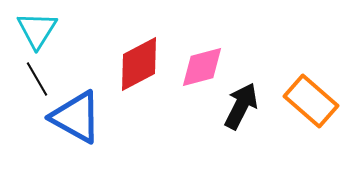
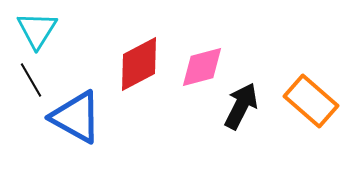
black line: moved 6 px left, 1 px down
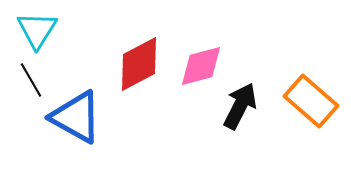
pink diamond: moved 1 px left, 1 px up
black arrow: moved 1 px left
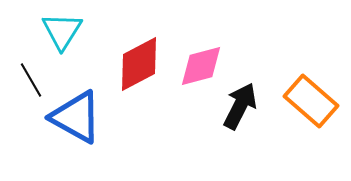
cyan triangle: moved 25 px right, 1 px down
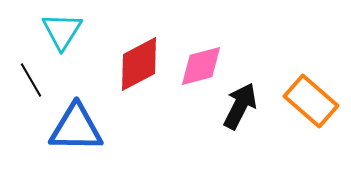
blue triangle: moved 11 px down; rotated 28 degrees counterclockwise
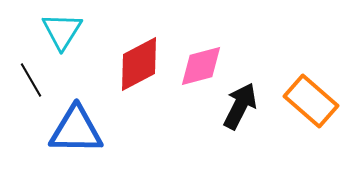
blue triangle: moved 2 px down
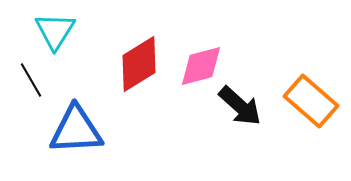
cyan triangle: moved 7 px left
red diamond: rotated 4 degrees counterclockwise
black arrow: rotated 105 degrees clockwise
blue triangle: rotated 4 degrees counterclockwise
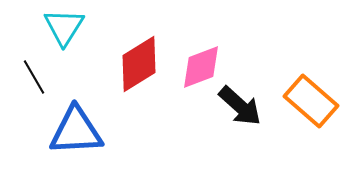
cyan triangle: moved 9 px right, 4 px up
pink diamond: moved 1 px down; rotated 6 degrees counterclockwise
black line: moved 3 px right, 3 px up
blue triangle: moved 1 px down
